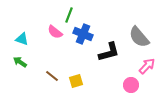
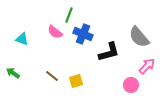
green arrow: moved 7 px left, 11 px down
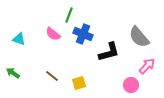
pink semicircle: moved 2 px left, 2 px down
cyan triangle: moved 3 px left
yellow square: moved 3 px right, 2 px down
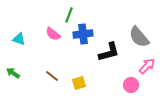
blue cross: rotated 30 degrees counterclockwise
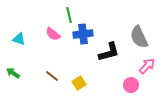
green line: rotated 35 degrees counterclockwise
gray semicircle: rotated 15 degrees clockwise
yellow square: rotated 16 degrees counterclockwise
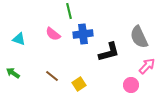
green line: moved 4 px up
yellow square: moved 1 px down
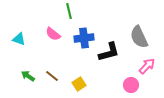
blue cross: moved 1 px right, 4 px down
green arrow: moved 15 px right, 3 px down
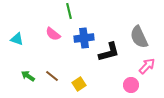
cyan triangle: moved 2 px left
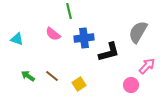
gray semicircle: moved 1 px left, 5 px up; rotated 55 degrees clockwise
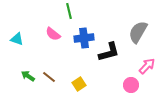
brown line: moved 3 px left, 1 px down
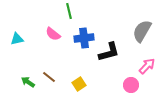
gray semicircle: moved 4 px right, 1 px up
cyan triangle: rotated 32 degrees counterclockwise
green arrow: moved 6 px down
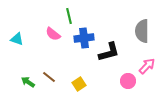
green line: moved 5 px down
gray semicircle: rotated 30 degrees counterclockwise
cyan triangle: rotated 32 degrees clockwise
pink circle: moved 3 px left, 4 px up
